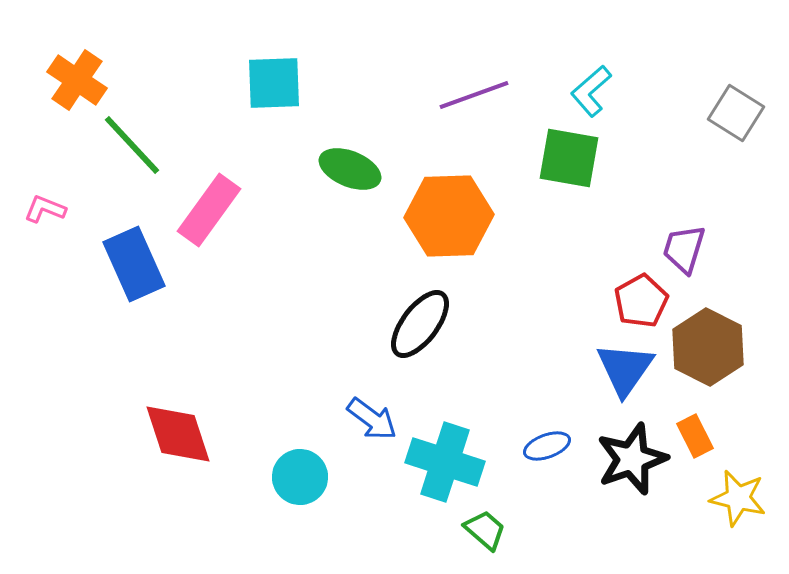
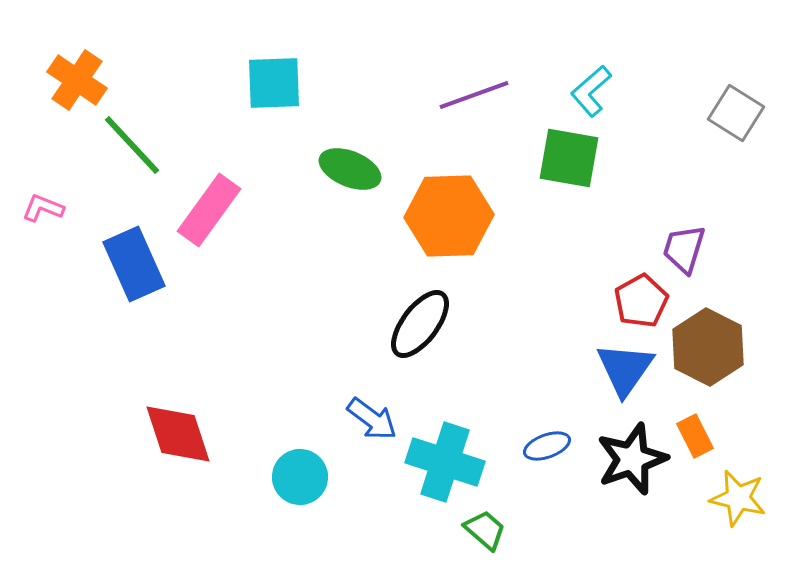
pink L-shape: moved 2 px left, 1 px up
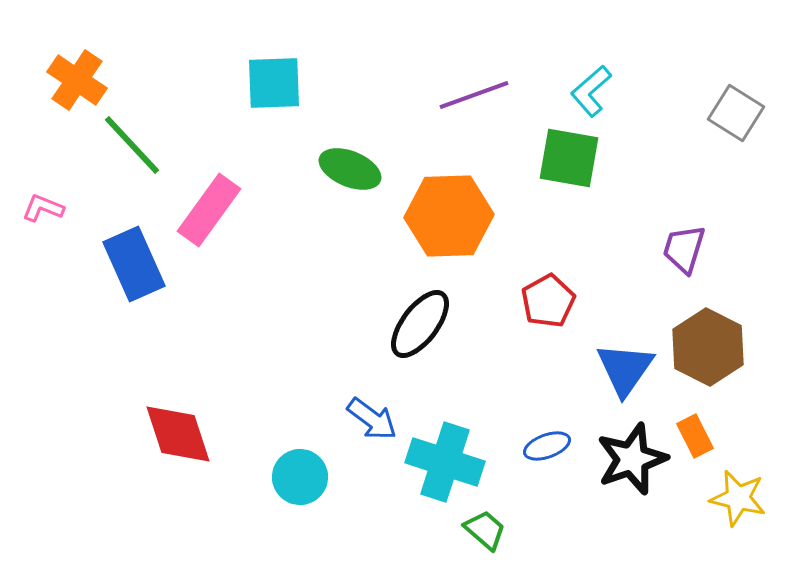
red pentagon: moved 93 px left
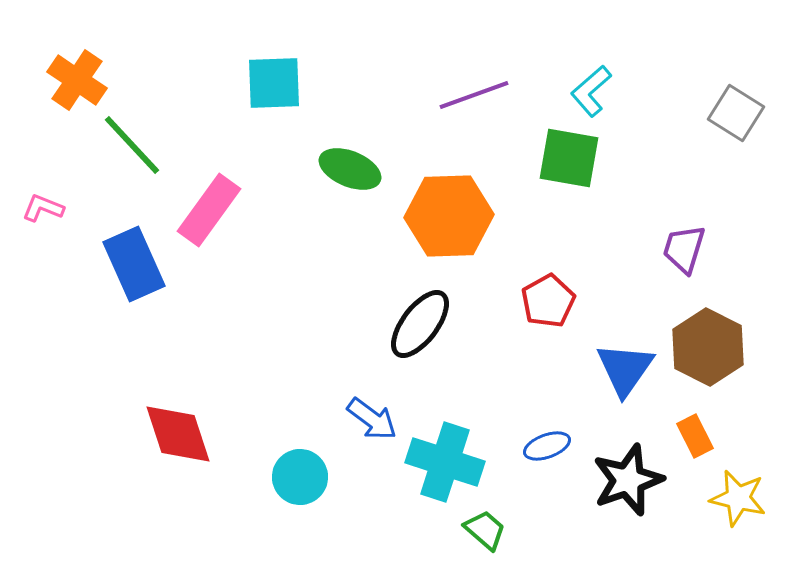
black star: moved 4 px left, 21 px down
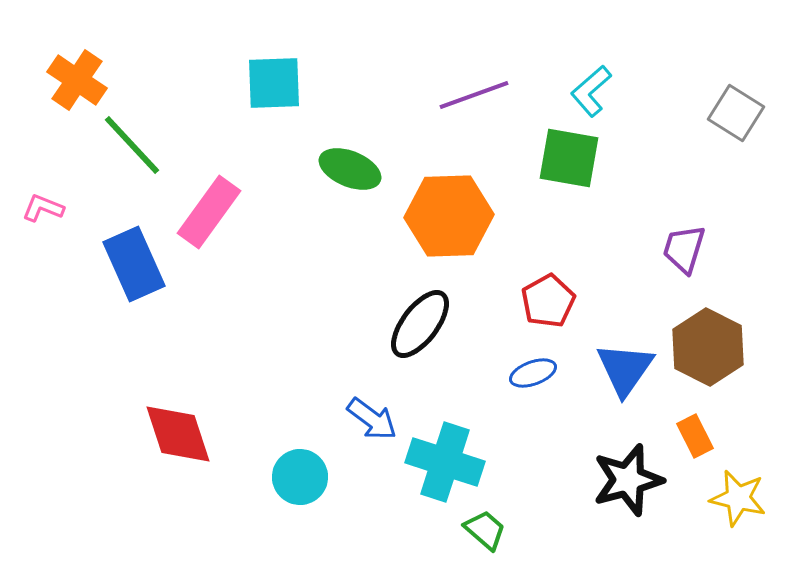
pink rectangle: moved 2 px down
blue ellipse: moved 14 px left, 73 px up
black star: rotated 4 degrees clockwise
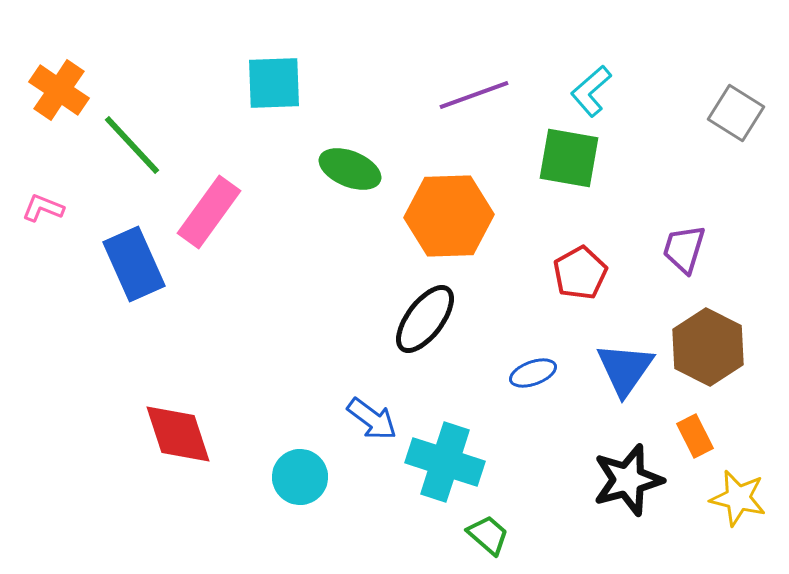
orange cross: moved 18 px left, 10 px down
red pentagon: moved 32 px right, 28 px up
black ellipse: moved 5 px right, 5 px up
green trapezoid: moved 3 px right, 5 px down
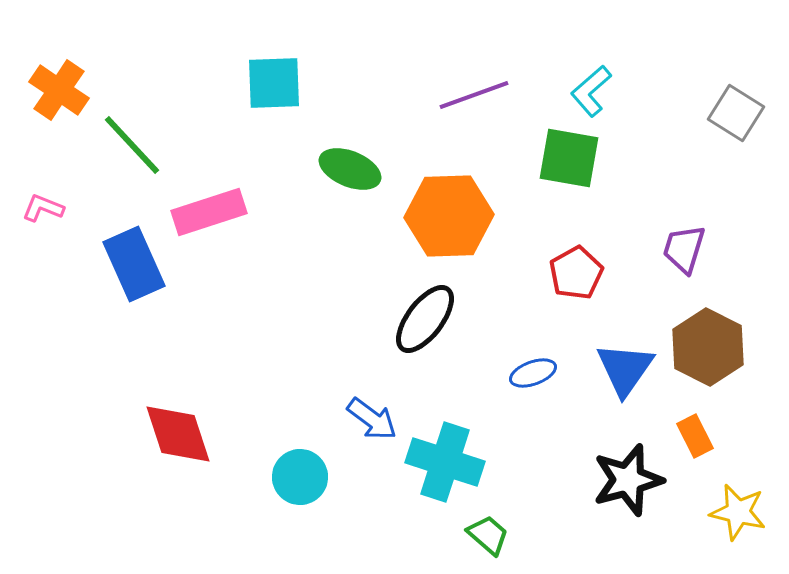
pink rectangle: rotated 36 degrees clockwise
red pentagon: moved 4 px left
yellow star: moved 14 px down
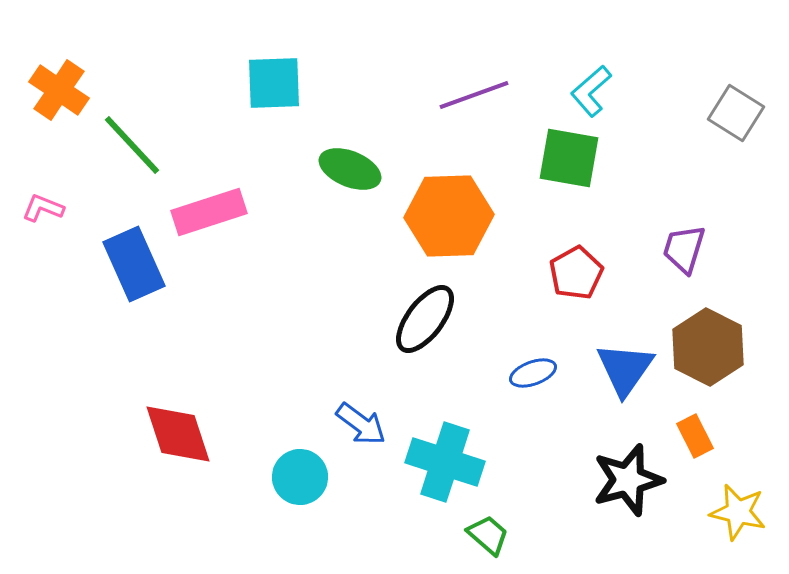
blue arrow: moved 11 px left, 5 px down
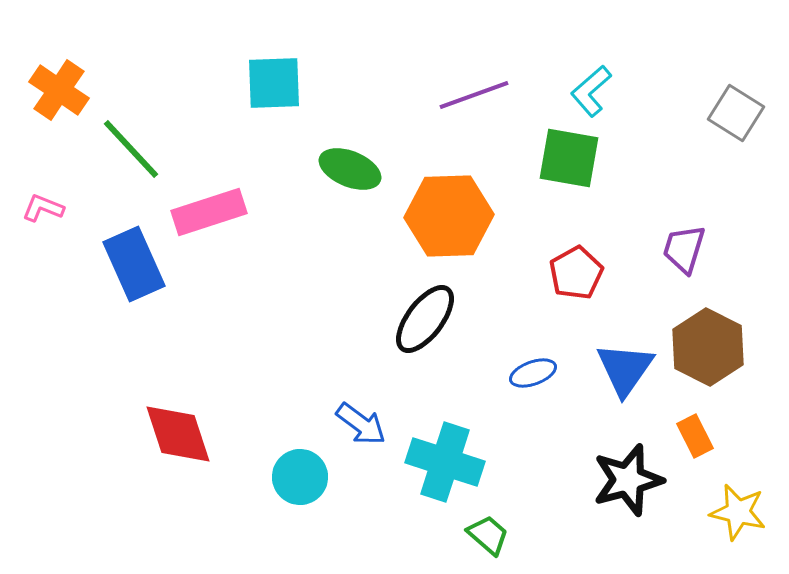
green line: moved 1 px left, 4 px down
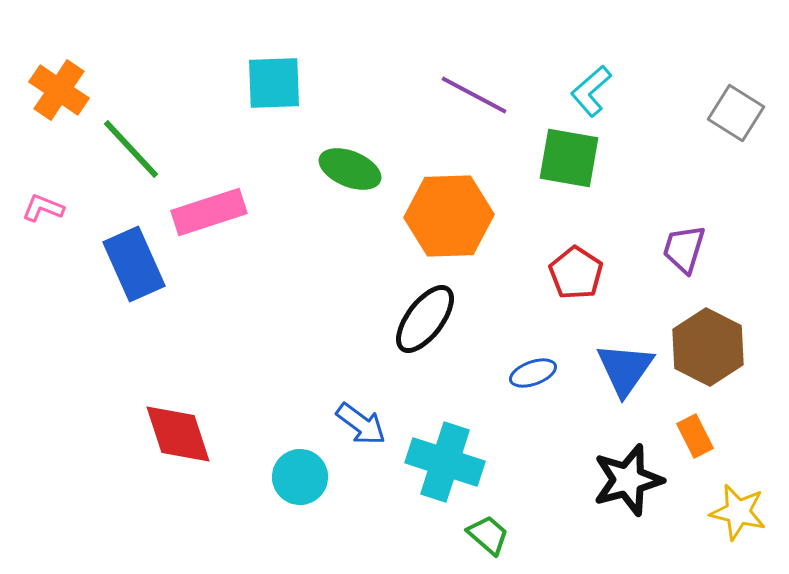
purple line: rotated 48 degrees clockwise
red pentagon: rotated 10 degrees counterclockwise
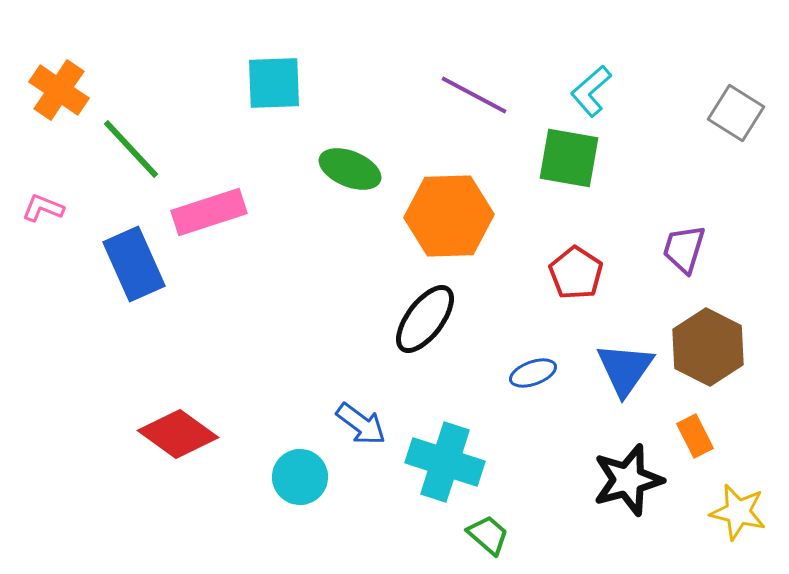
red diamond: rotated 36 degrees counterclockwise
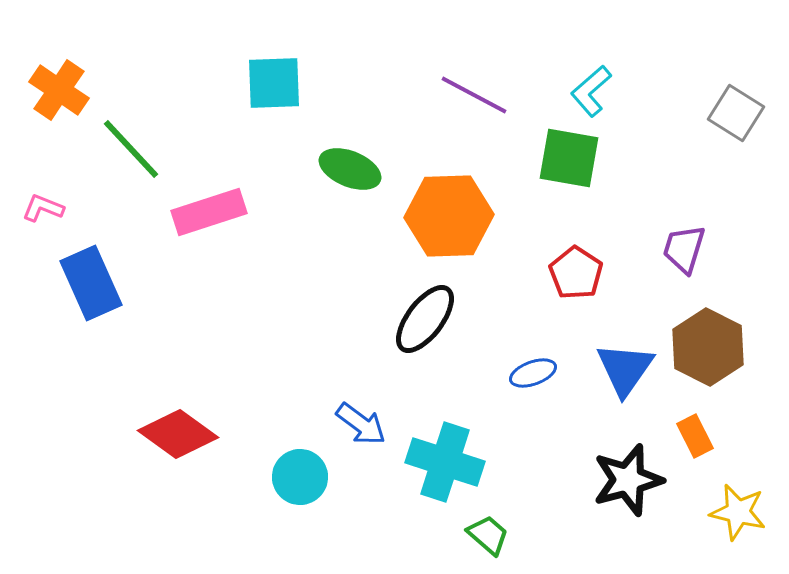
blue rectangle: moved 43 px left, 19 px down
